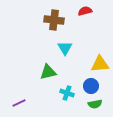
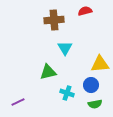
brown cross: rotated 12 degrees counterclockwise
blue circle: moved 1 px up
purple line: moved 1 px left, 1 px up
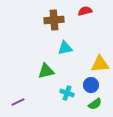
cyan triangle: rotated 49 degrees clockwise
green triangle: moved 2 px left, 1 px up
green semicircle: rotated 24 degrees counterclockwise
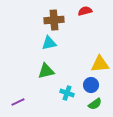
cyan triangle: moved 16 px left, 5 px up
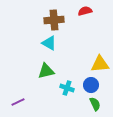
cyan triangle: rotated 42 degrees clockwise
cyan cross: moved 5 px up
green semicircle: rotated 80 degrees counterclockwise
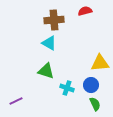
yellow triangle: moved 1 px up
green triangle: rotated 30 degrees clockwise
purple line: moved 2 px left, 1 px up
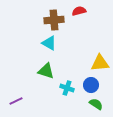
red semicircle: moved 6 px left
green semicircle: moved 1 px right; rotated 32 degrees counterclockwise
